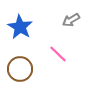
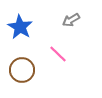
brown circle: moved 2 px right, 1 px down
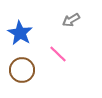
blue star: moved 6 px down
